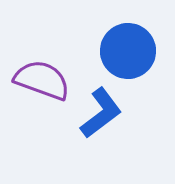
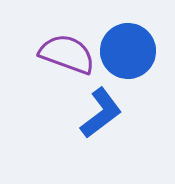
purple semicircle: moved 25 px right, 26 px up
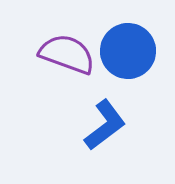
blue L-shape: moved 4 px right, 12 px down
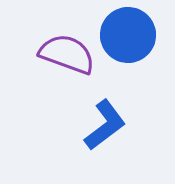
blue circle: moved 16 px up
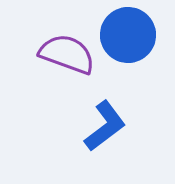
blue L-shape: moved 1 px down
